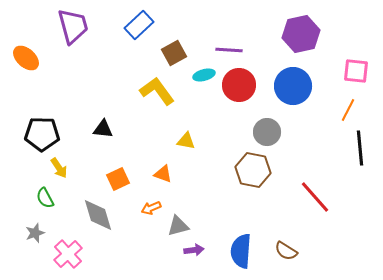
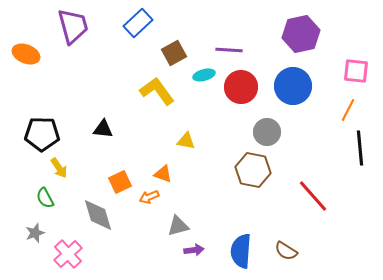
blue rectangle: moved 1 px left, 2 px up
orange ellipse: moved 4 px up; rotated 20 degrees counterclockwise
red circle: moved 2 px right, 2 px down
orange square: moved 2 px right, 3 px down
red line: moved 2 px left, 1 px up
orange arrow: moved 2 px left, 11 px up
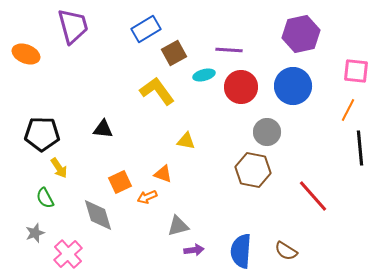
blue rectangle: moved 8 px right, 6 px down; rotated 12 degrees clockwise
orange arrow: moved 2 px left
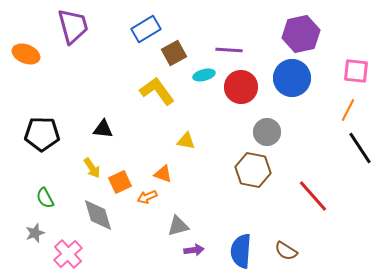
blue circle: moved 1 px left, 8 px up
black line: rotated 28 degrees counterclockwise
yellow arrow: moved 33 px right
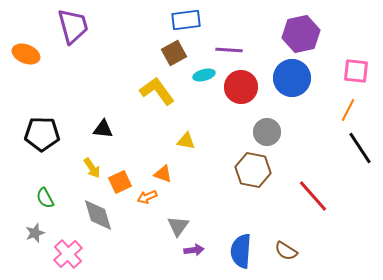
blue rectangle: moved 40 px right, 9 px up; rotated 24 degrees clockwise
gray triangle: rotated 40 degrees counterclockwise
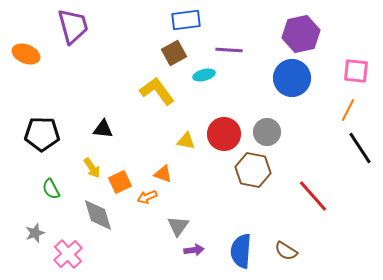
red circle: moved 17 px left, 47 px down
green semicircle: moved 6 px right, 9 px up
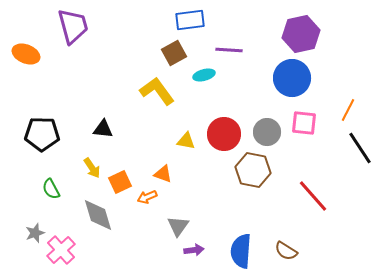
blue rectangle: moved 4 px right
pink square: moved 52 px left, 52 px down
pink cross: moved 7 px left, 4 px up
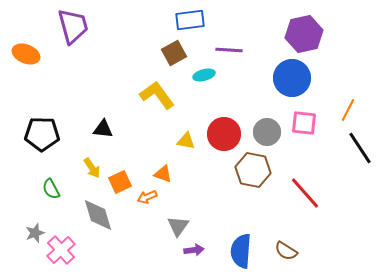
purple hexagon: moved 3 px right
yellow L-shape: moved 4 px down
red line: moved 8 px left, 3 px up
